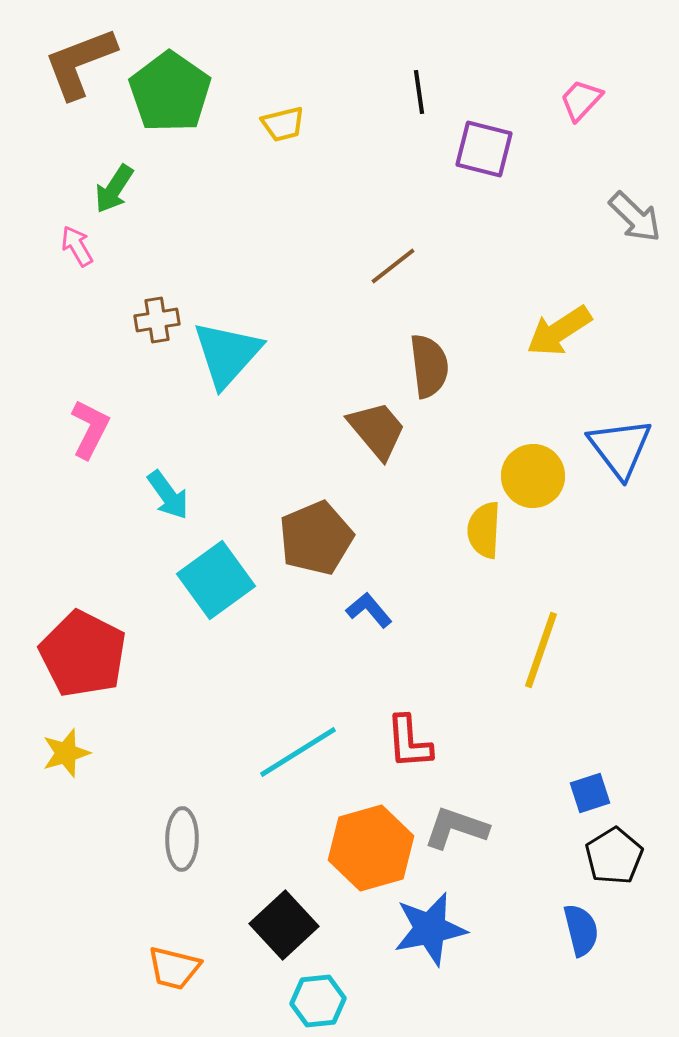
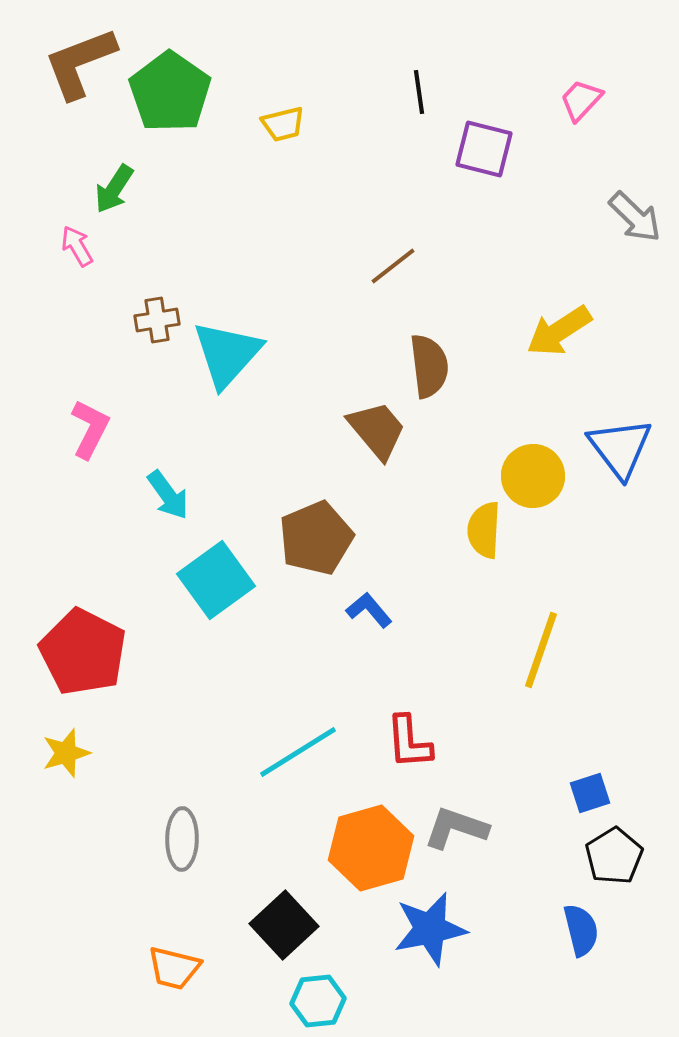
red pentagon: moved 2 px up
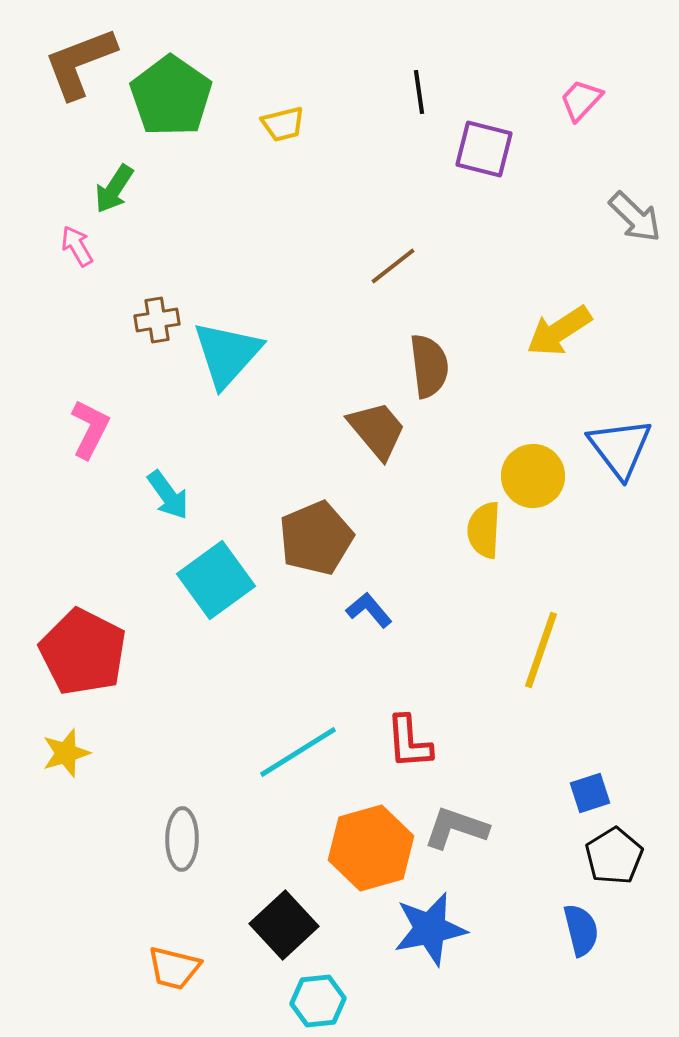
green pentagon: moved 1 px right, 4 px down
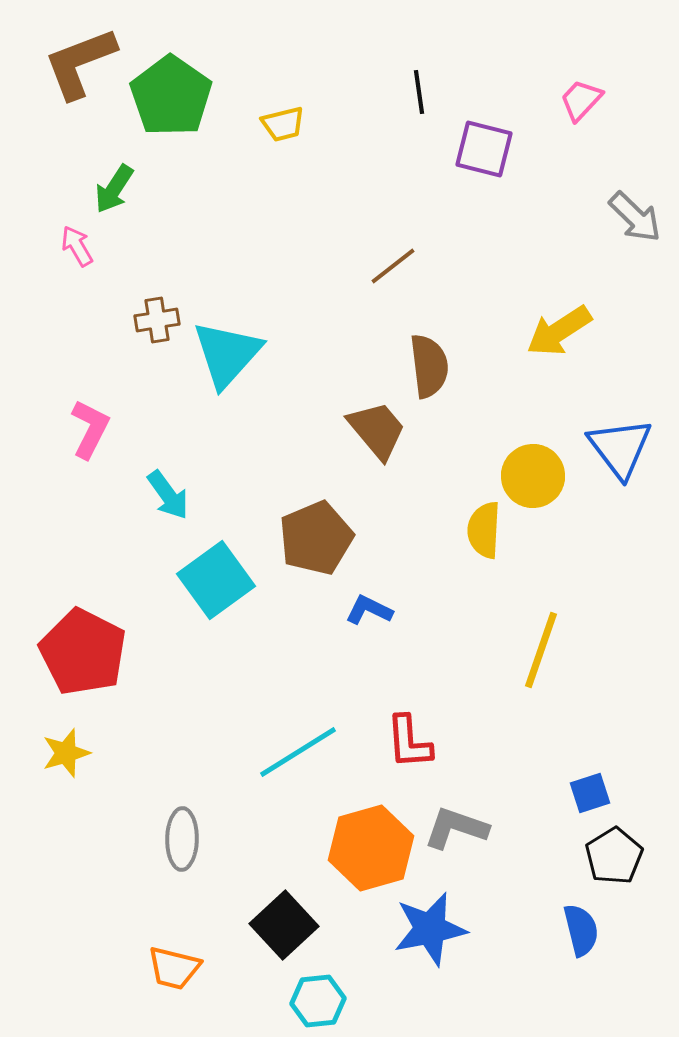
blue L-shape: rotated 24 degrees counterclockwise
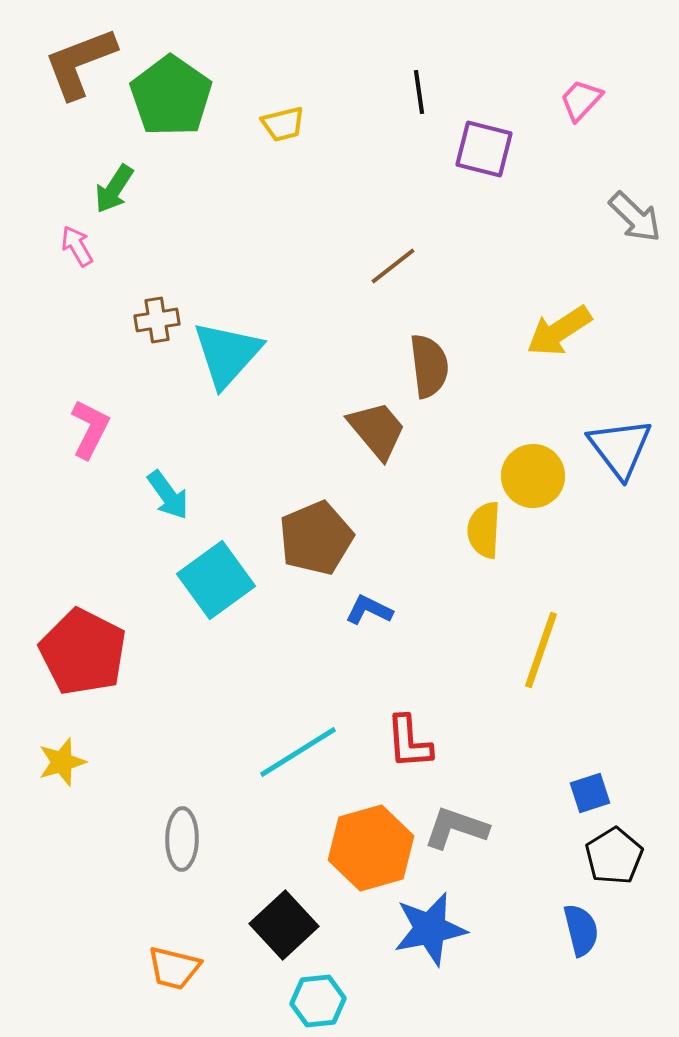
yellow star: moved 4 px left, 9 px down
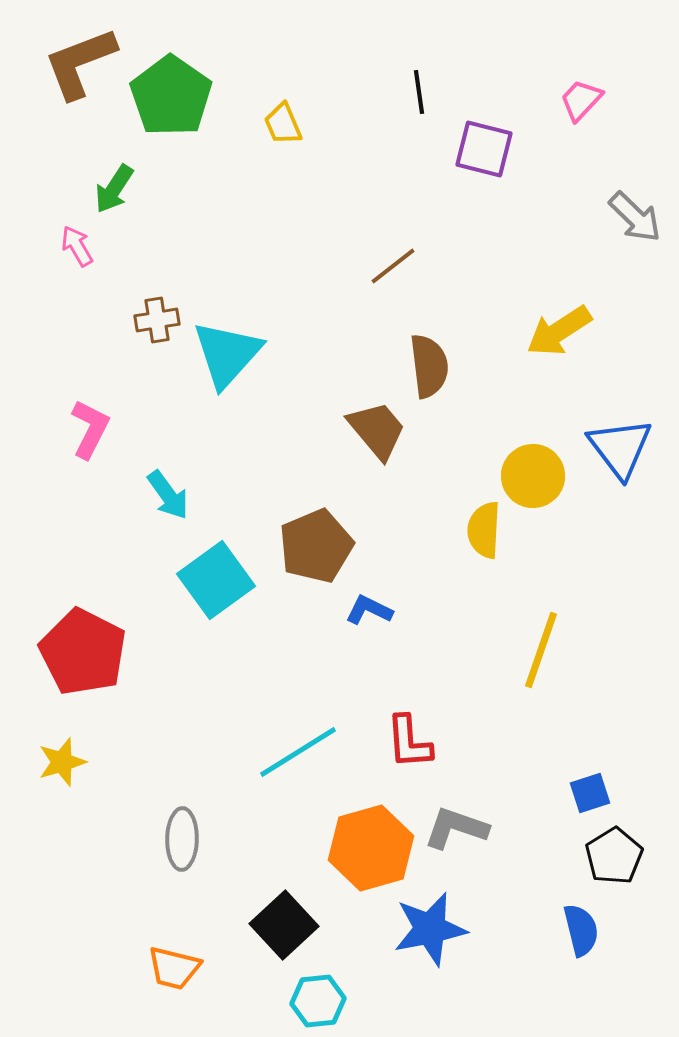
yellow trapezoid: rotated 81 degrees clockwise
brown pentagon: moved 8 px down
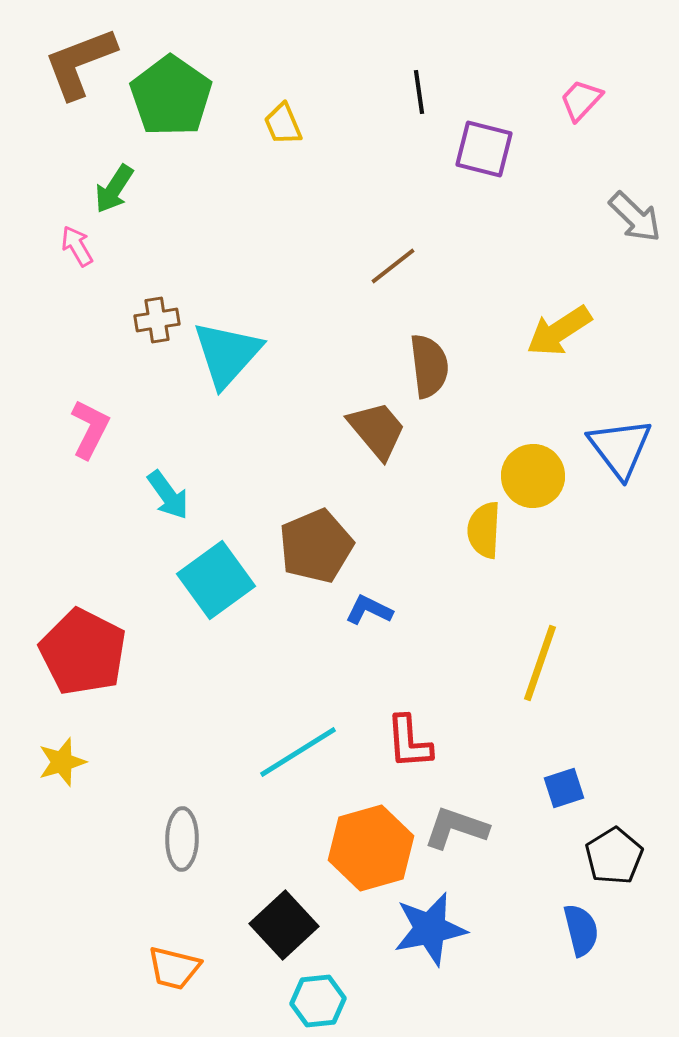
yellow line: moved 1 px left, 13 px down
blue square: moved 26 px left, 5 px up
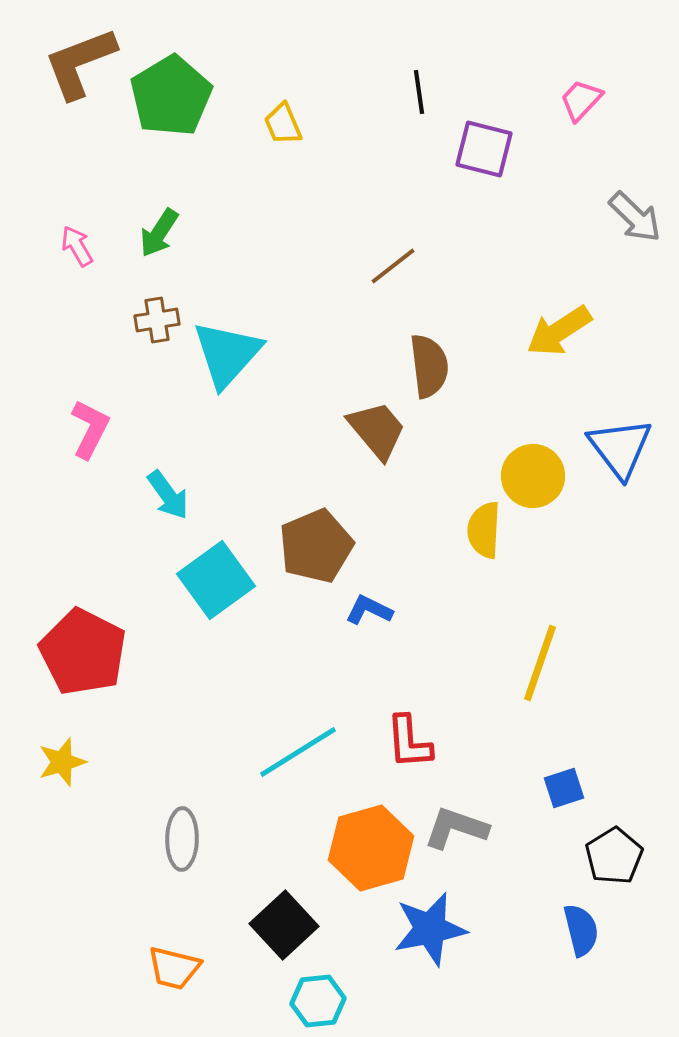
green pentagon: rotated 6 degrees clockwise
green arrow: moved 45 px right, 44 px down
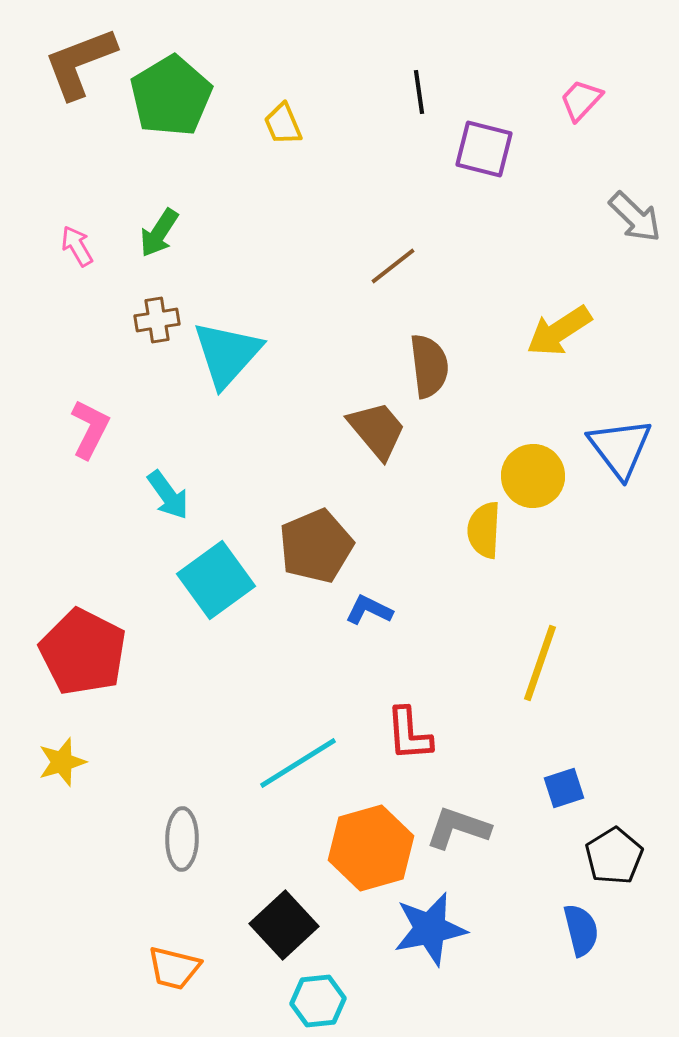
red L-shape: moved 8 px up
cyan line: moved 11 px down
gray L-shape: moved 2 px right
